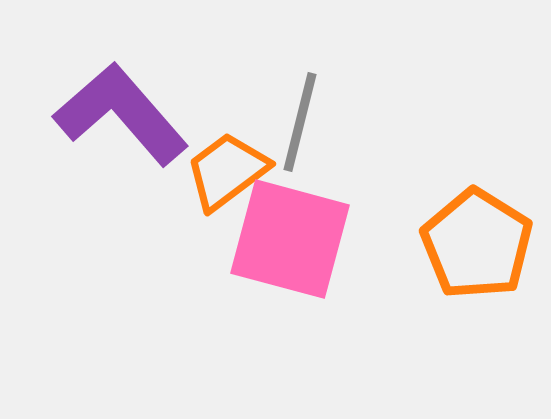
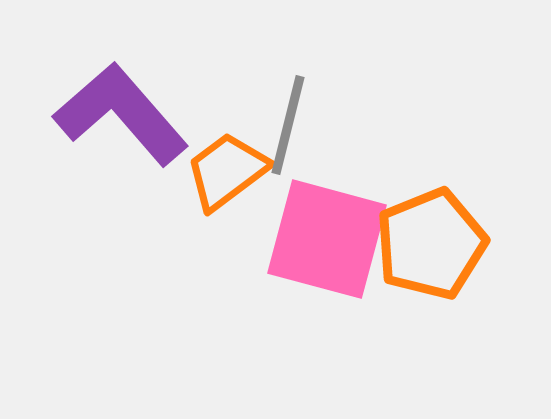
gray line: moved 12 px left, 3 px down
pink square: moved 37 px right
orange pentagon: moved 46 px left; rotated 18 degrees clockwise
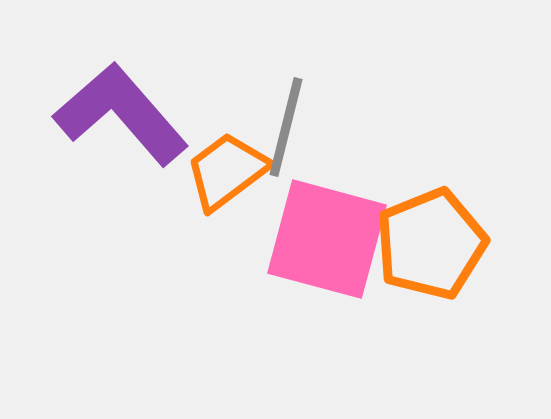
gray line: moved 2 px left, 2 px down
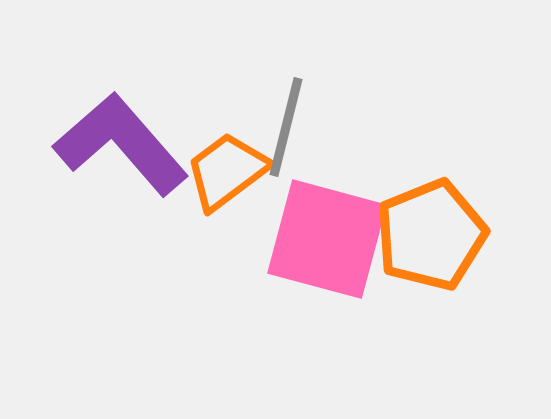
purple L-shape: moved 30 px down
orange pentagon: moved 9 px up
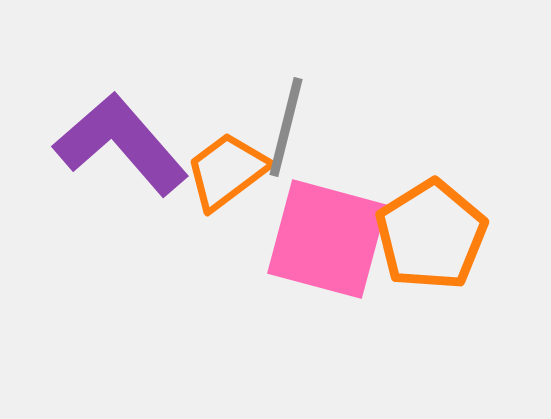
orange pentagon: rotated 10 degrees counterclockwise
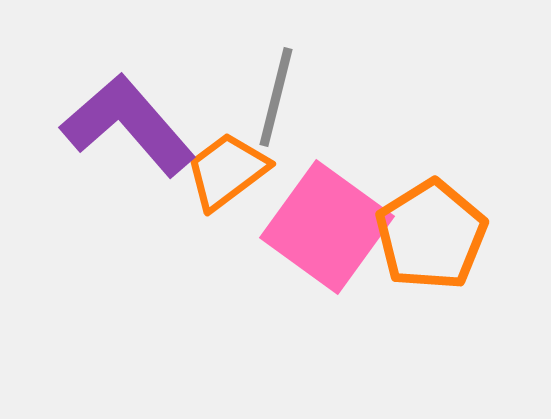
gray line: moved 10 px left, 30 px up
purple L-shape: moved 7 px right, 19 px up
pink square: moved 12 px up; rotated 21 degrees clockwise
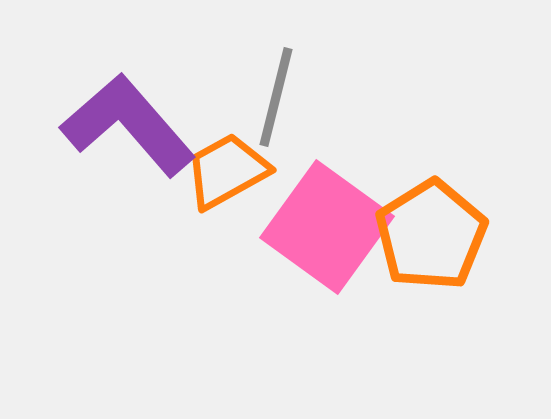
orange trapezoid: rotated 8 degrees clockwise
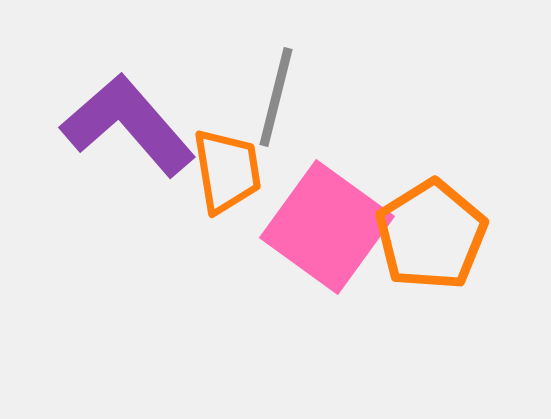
orange trapezoid: rotated 110 degrees clockwise
